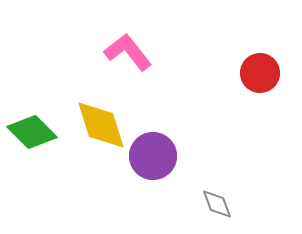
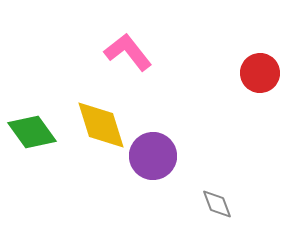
green diamond: rotated 9 degrees clockwise
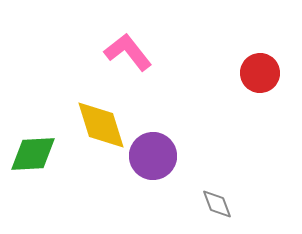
green diamond: moved 1 px right, 22 px down; rotated 57 degrees counterclockwise
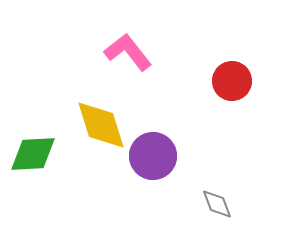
red circle: moved 28 px left, 8 px down
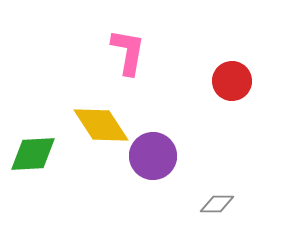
pink L-shape: rotated 48 degrees clockwise
yellow diamond: rotated 16 degrees counterclockwise
gray diamond: rotated 68 degrees counterclockwise
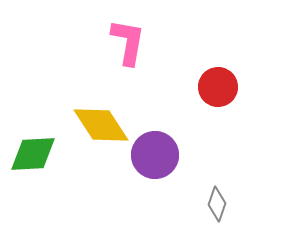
pink L-shape: moved 10 px up
red circle: moved 14 px left, 6 px down
purple circle: moved 2 px right, 1 px up
gray diamond: rotated 72 degrees counterclockwise
